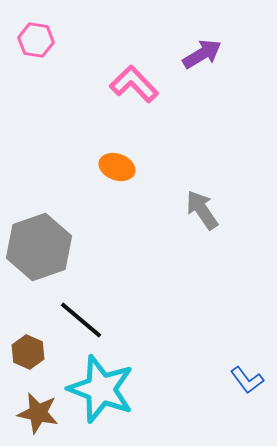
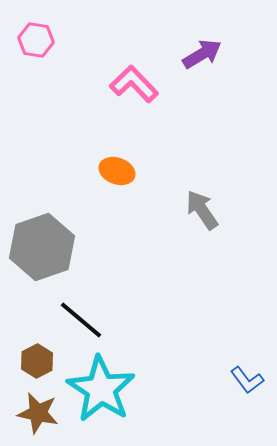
orange ellipse: moved 4 px down
gray hexagon: moved 3 px right
brown hexagon: moved 9 px right, 9 px down; rotated 8 degrees clockwise
cyan star: rotated 12 degrees clockwise
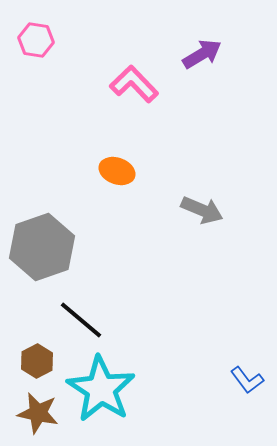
gray arrow: rotated 147 degrees clockwise
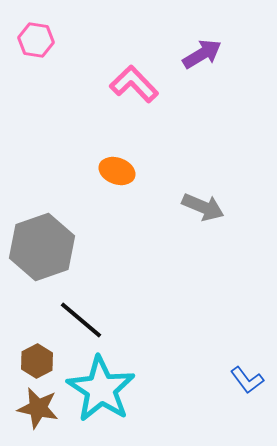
gray arrow: moved 1 px right, 3 px up
brown star: moved 5 px up
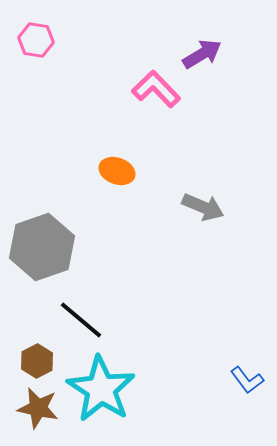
pink L-shape: moved 22 px right, 5 px down
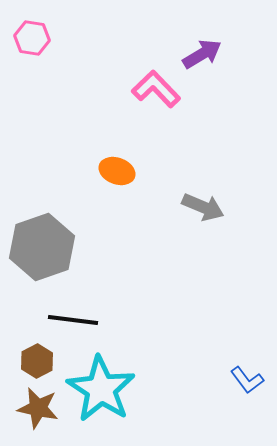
pink hexagon: moved 4 px left, 2 px up
black line: moved 8 px left; rotated 33 degrees counterclockwise
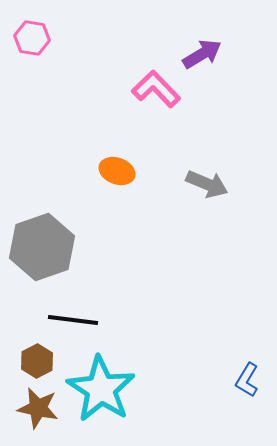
gray arrow: moved 4 px right, 23 px up
blue L-shape: rotated 68 degrees clockwise
